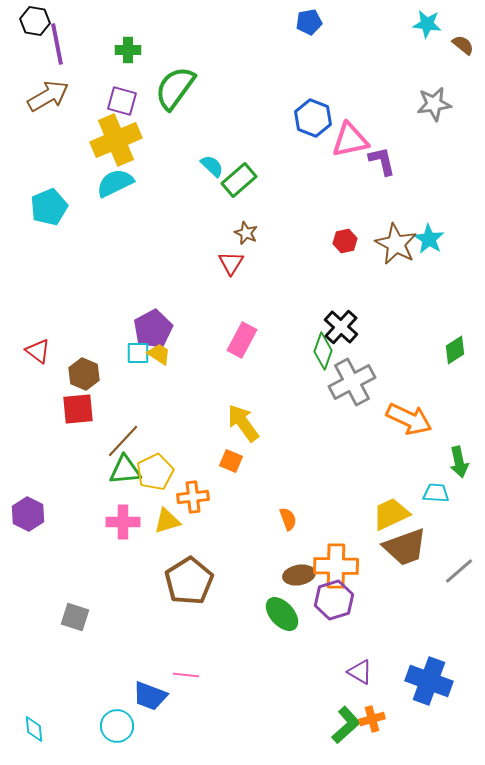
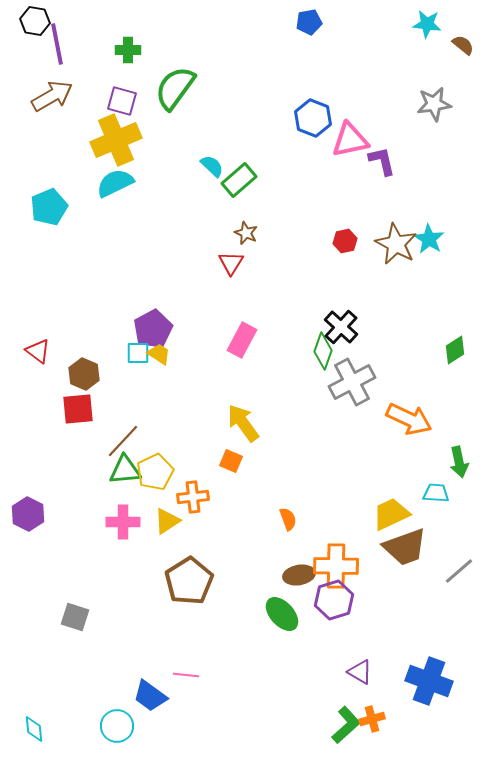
brown arrow at (48, 96): moved 4 px right
yellow triangle at (167, 521): rotated 16 degrees counterclockwise
blue trapezoid at (150, 696): rotated 15 degrees clockwise
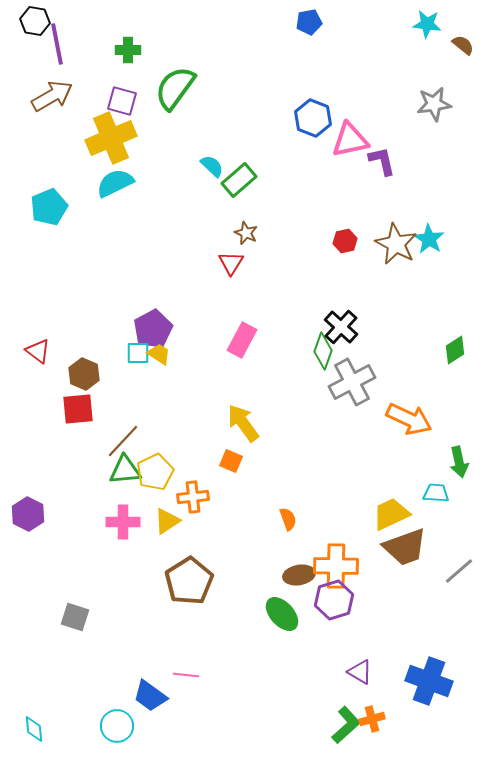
yellow cross at (116, 140): moved 5 px left, 2 px up
